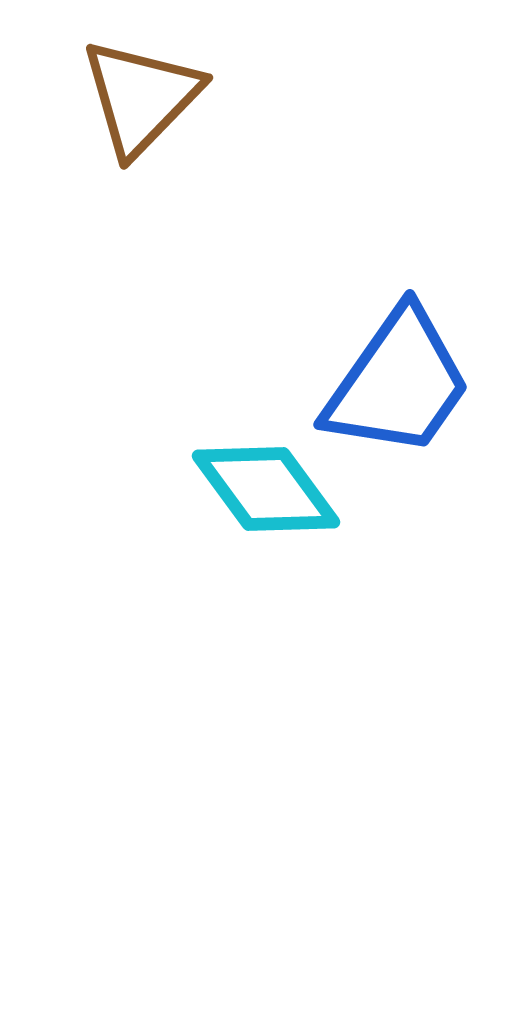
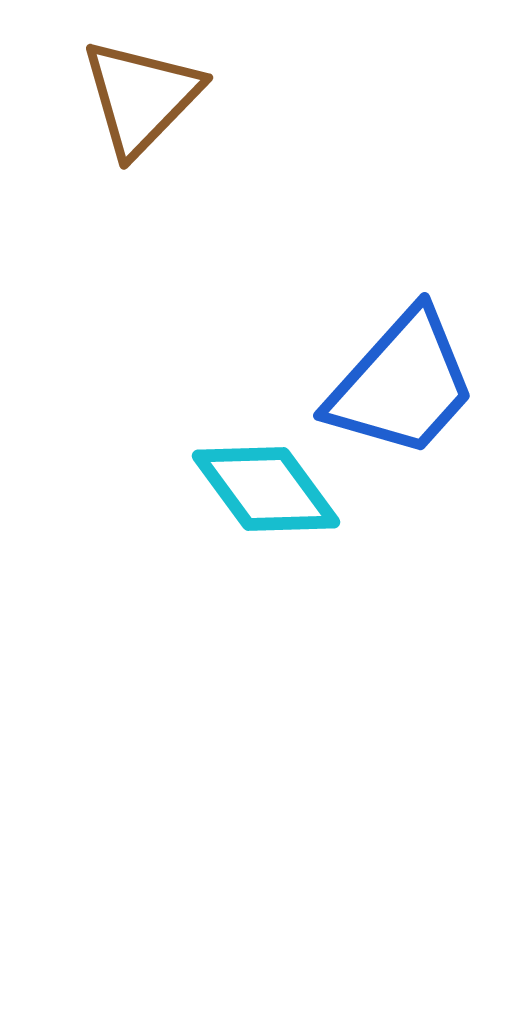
blue trapezoid: moved 4 px right, 1 px down; rotated 7 degrees clockwise
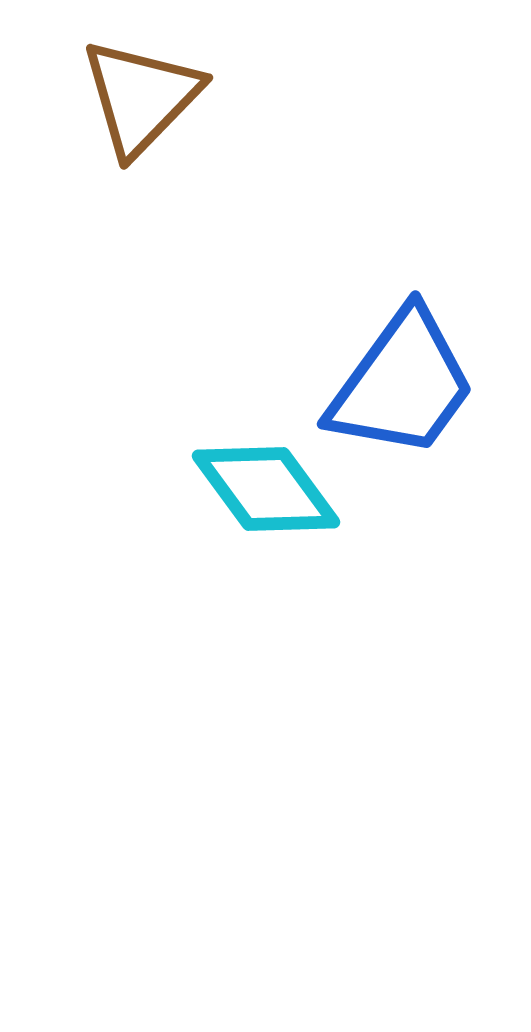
blue trapezoid: rotated 6 degrees counterclockwise
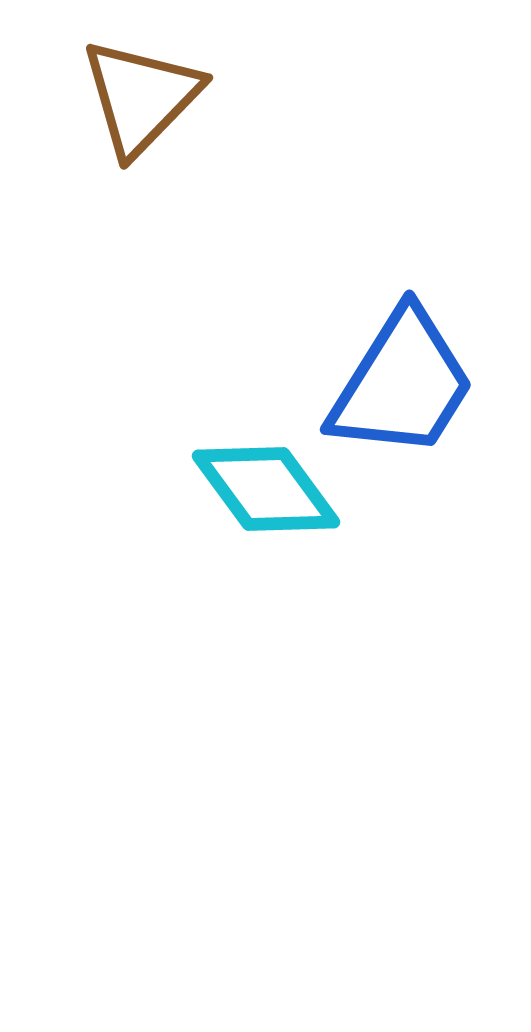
blue trapezoid: rotated 4 degrees counterclockwise
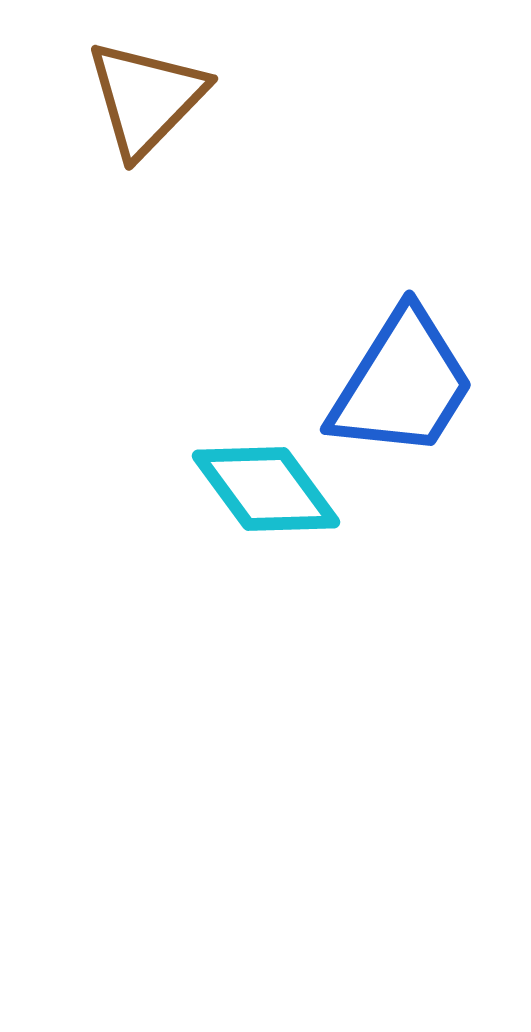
brown triangle: moved 5 px right, 1 px down
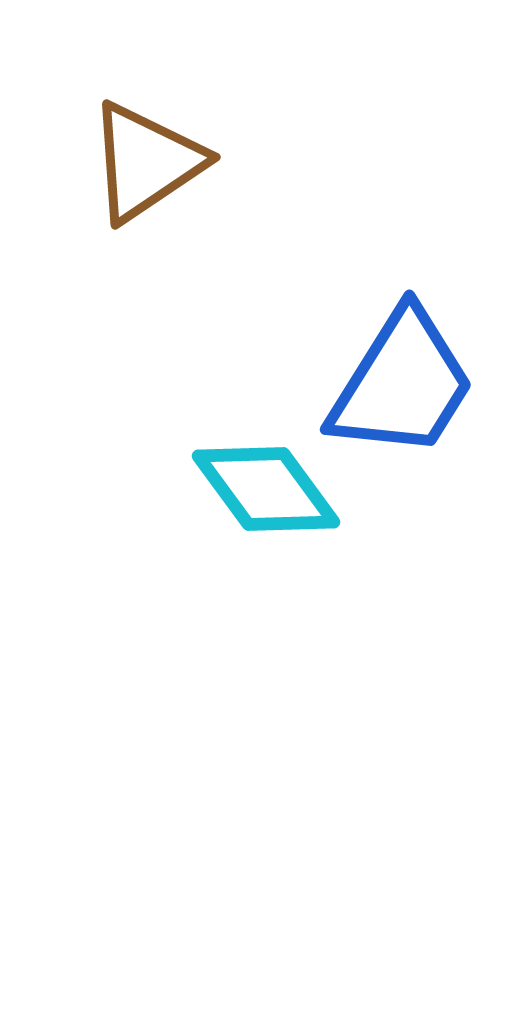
brown triangle: moved 64 px down; rotated 12 degrees clockwise
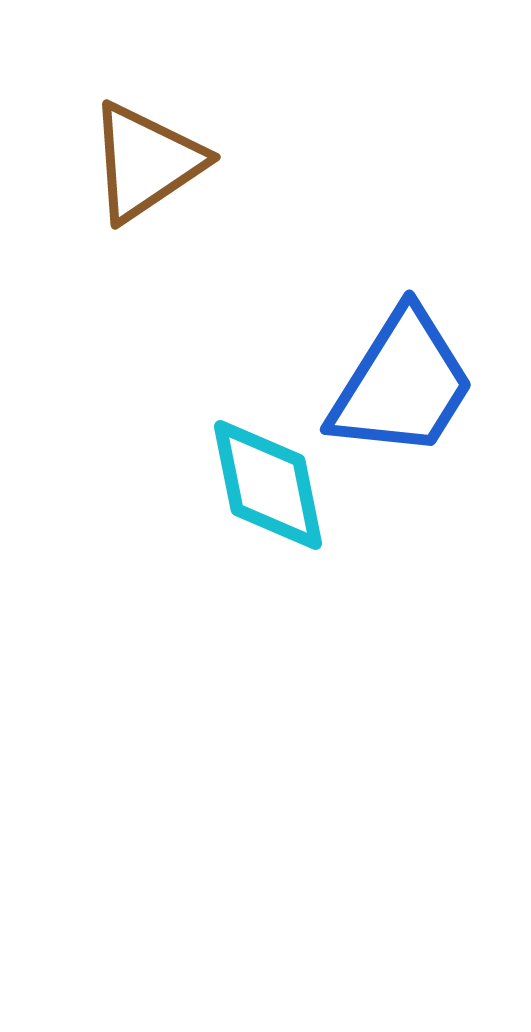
cyan diamond: moved 2 px right, 4 px up; rotated 25 degrees clockwise
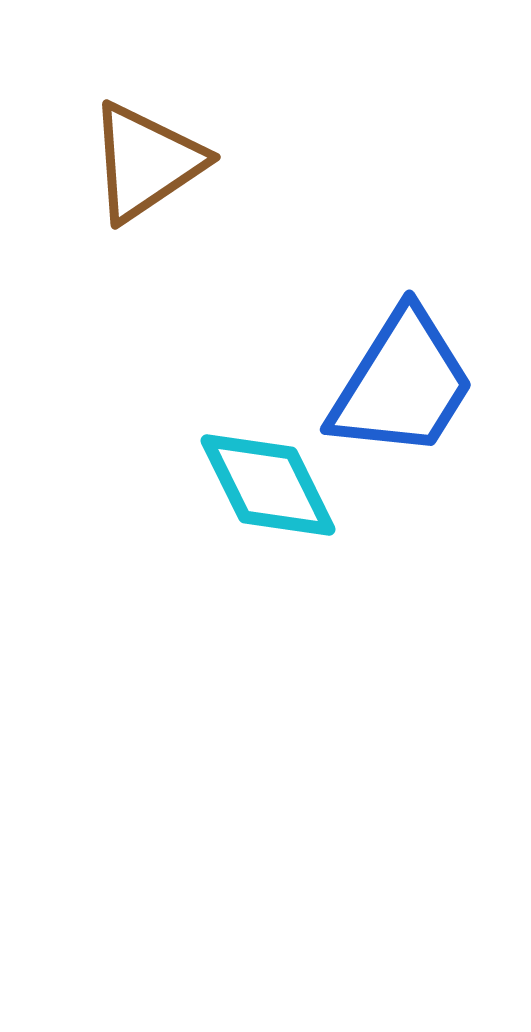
cyan diamond: rotated 15 degrees counterclockwise
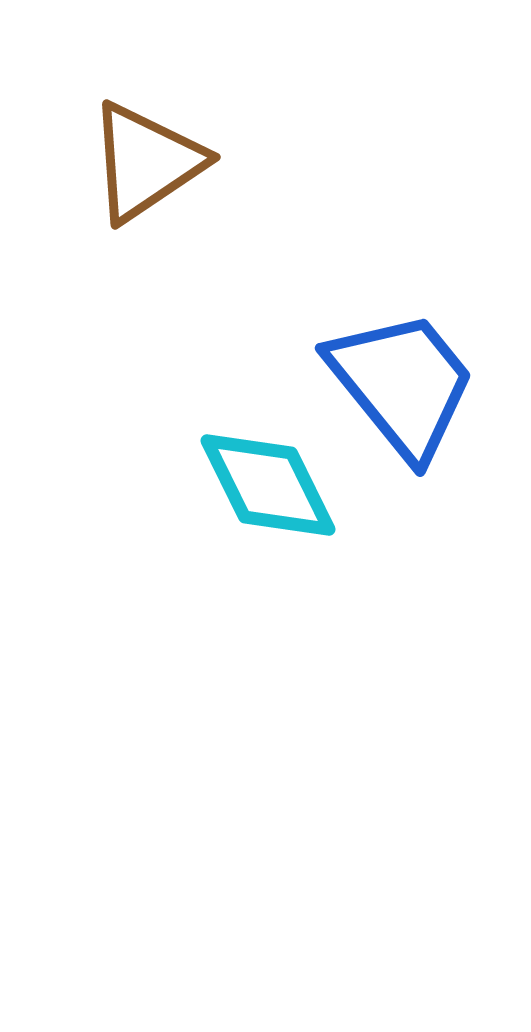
blue trapezoid: rotated 71 degrees counterclockwise
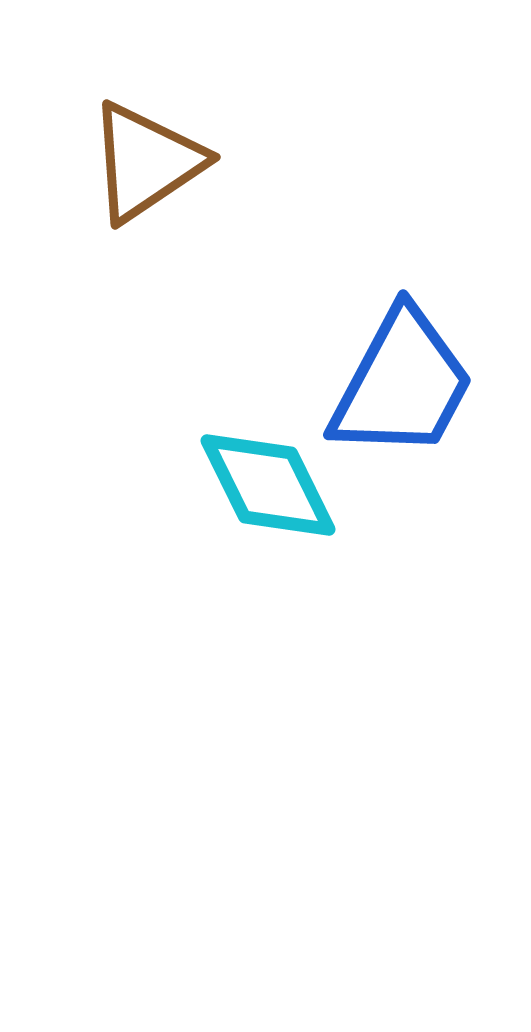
blue trapezoid: rotated 67 degrees clockwise
